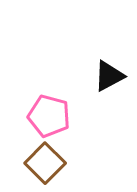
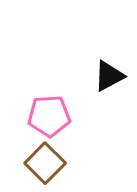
pink pentagon: rotated 18 degrees counterclockwise
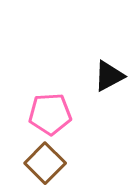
pink pentagon: moved 1 px right, 2 px up
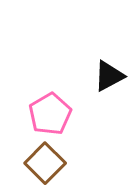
pink pentagon: rotated 27 degrees counterclockwise
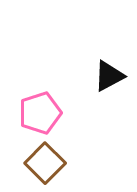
pink pentagon: moved 10 px left, 1 px up; rotated 12 degrees clockwise
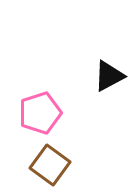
brown square: moved 5 px right, 2 px down; rotated 9 degrees counterclockwise
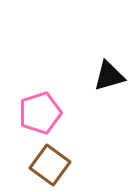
black triangle: rotated 12 degrees clockwise
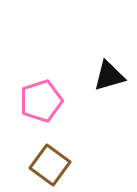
pink pentagon: moved 1 px right, 12 px up
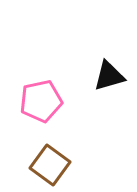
pink pentagon: rotated 6 degrees clockwise
